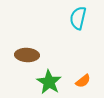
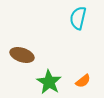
brown ellipse: moved 5 px left; rotated 15 degrees clockwise
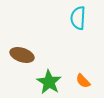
cyan semicircle: rotated 10 degrees counterclockwise
orange semicircle: rotated 84 degrees clockwise
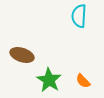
cyan semicircle: moved 1 px right, 2 px up
green star: moved 2 px up
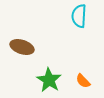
brown ellipse: moved 8 px up
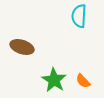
green star: moved 5 px right
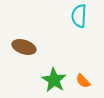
brown ellipse: moved 2 px right
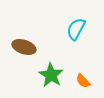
cyan semicircle: moved 3 px left, 13 px down; rotated 25 degrees clockwise
green star: moved 3 px left, 5 px up
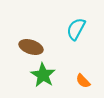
brown ellipse: moved 7 px right
green star: moved 8 px left
